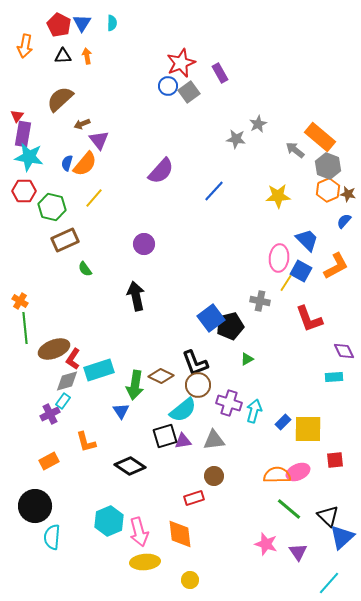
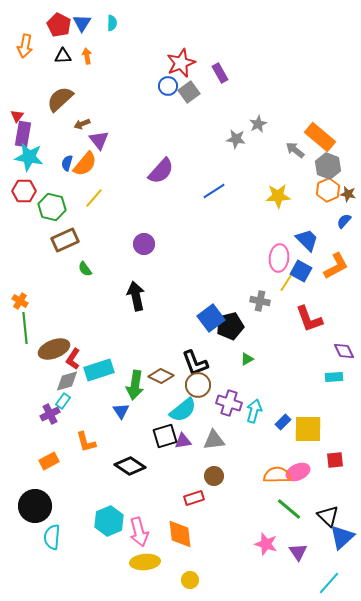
blue line at (214, 191): rotated 15 degrees clockwise
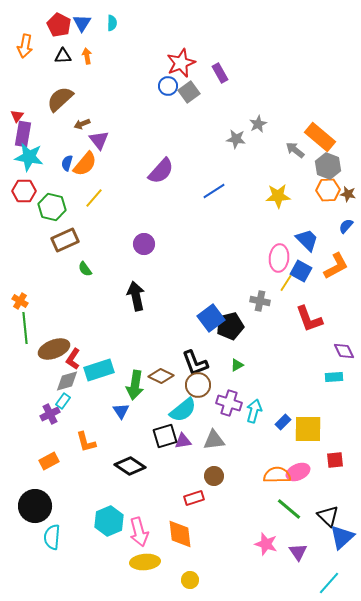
orange hexagon at (328, 190): rotated 20 degrees clockwise
blue semicircle at (344, 221): moved 2 px right, 5 px down
green triangle at (247, 359): moved 10 px left, 6 px down
